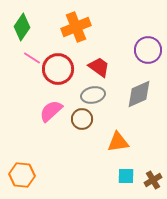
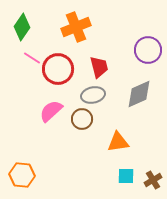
red trapezoid: rotated 40 degrees clockwise
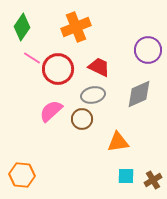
red trapezoid: rotated 50 degrees counterclockwise
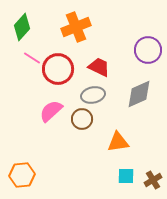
green diamond: rotated 8 degrees clockwise
orange hexagon: rotated 10 degrees counterclockwise
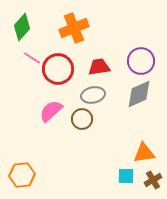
orange cross: moved 2 px left, 1 px down
purple circle: moved 7 px left, 11 px down
red trapezoid: rotated 35 degrees counterclockwise
orange triangle: moved 26 px right, 11 px down
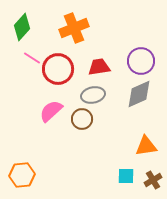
orange triangle: moved 2 px right, 7 px up
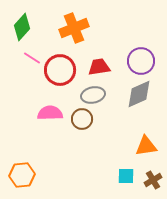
red circle: moved 2 px right, 1 px down
pink semicircle: moved 1 px left, 2 px down; rotated 40 degrees clockwise
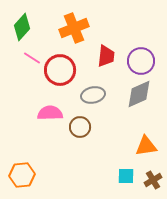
red trapezoid: moved 7 px right, 11 px up; rotated 105 degrees clockwise
brown circle: moved 2 px left, 8 px down
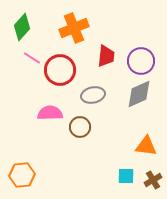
orange triangle: rotated 15 degrees clockwise
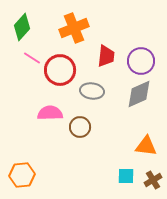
gray ellipse: moved 1 px left, 4 px up; rotated 20 degrees clockwise
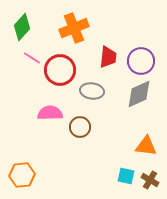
red trapezoid: moved 2 px right, 1 px down
cyan square: rotated 12 degrees clockwise
brown cross: moved 3 px left; rotated 30 degrees counterclockwise
